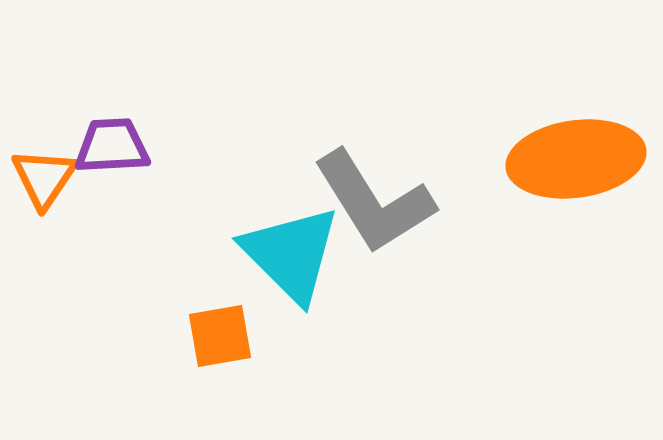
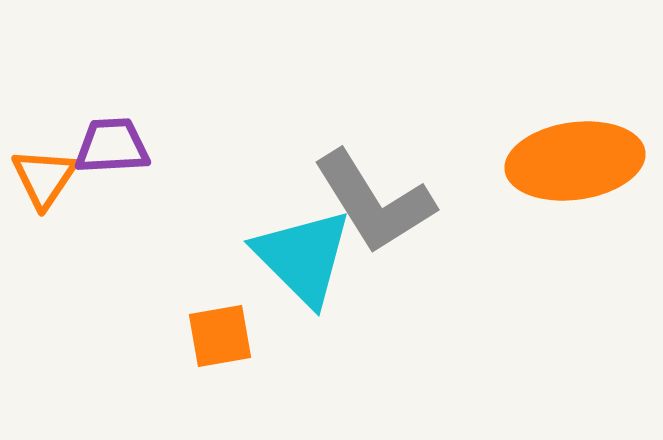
orange ellipse: moved 1 px left, 2 px down
cyan triangle: moved 12 px right, 3 px down
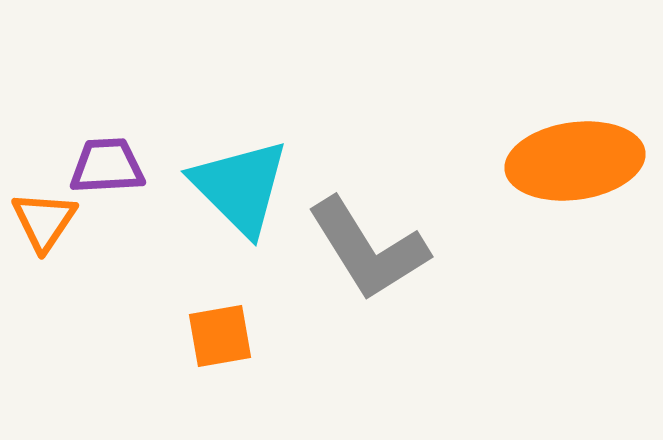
purple trapezoid: moved 5 px left, 20 px down
orange triangle: moved 43 px down
gray L-shape: moved 6 px left, 47 px down
cyan triangle: moved 63 px left, 70 px up
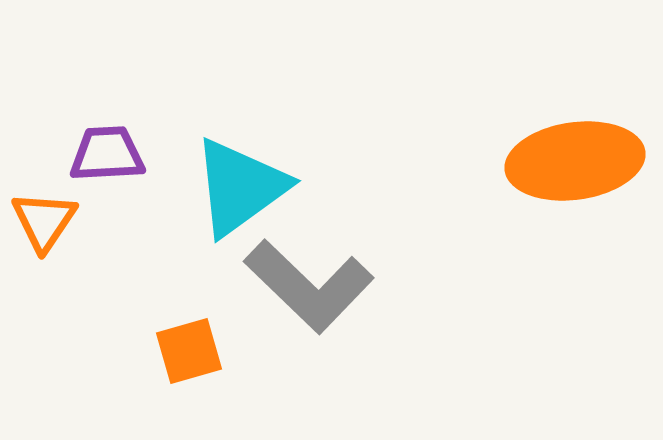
purple trapezoid: moved 12 px up
cyan triangle: rotated 39 degrees clockwise
gray L-shape: moved 59 px left, 37 px down; rotated 14 degrees counterclockwise
orange square: moved 31 px left, 15 px down; rotated 6 degrees counterclockwise
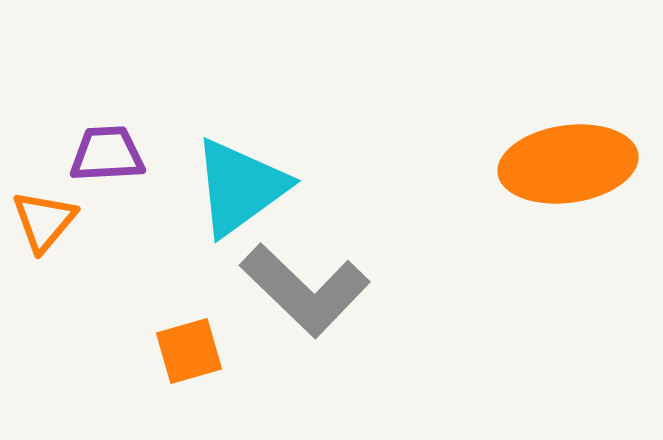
orange ellipse: moved 7 px left, 3 px down
orange triangle: rotated 6 degrees clockwise
gray L-shape: moved 4 px left, 4 px down
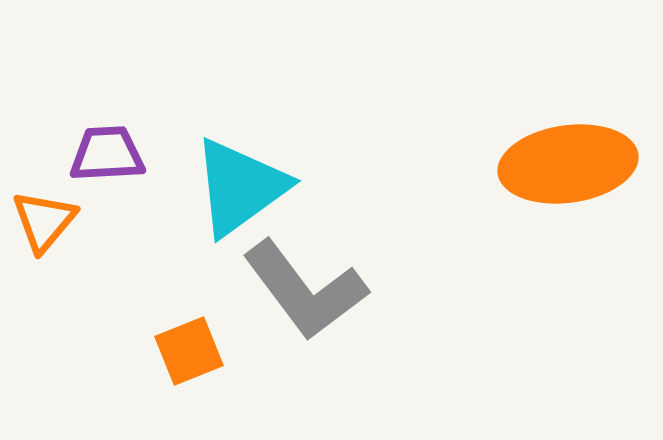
gray L-shape: rotated 9 degrees clockwise
orange square: rotated 6 degrees counterclockwise
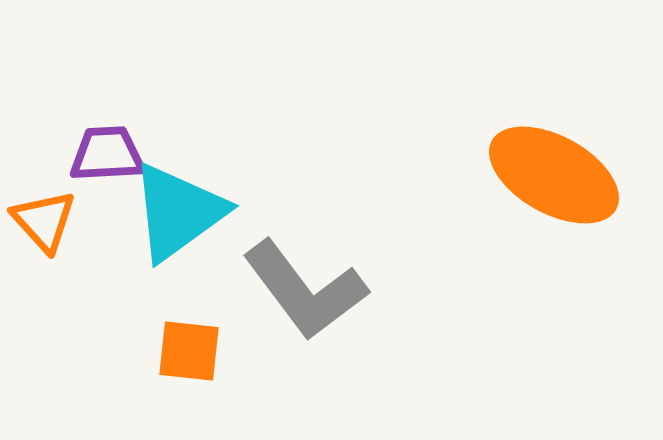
orange ellipse: moved 14 px left, 11 px down; rotated 37 degrees clockwise
cyan triangle: moved 62 px left, 25 px down
orange triangle: rotated 22 degrees counterclockwise
orange square: rotated 28 degrees clockwise
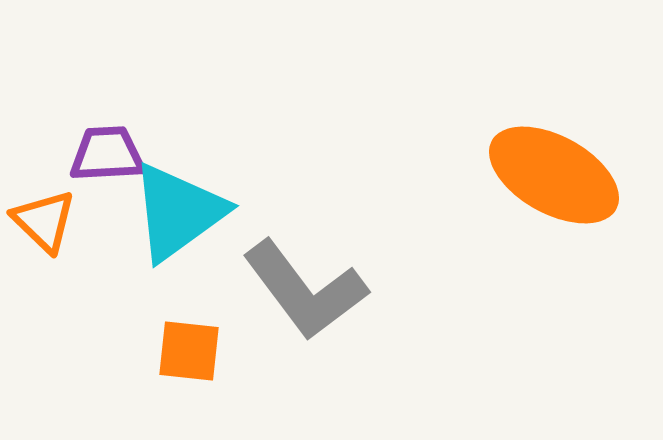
orange triangle: rotated 4 degrees counterclockwise
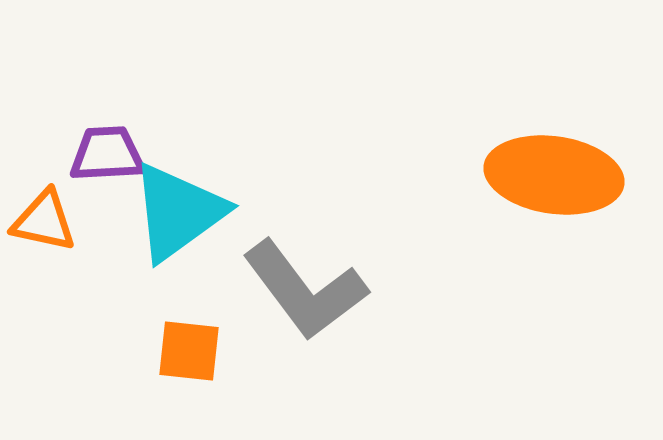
orange ellipse: rotated 21 degrees counterclockwise
orange triangle: rotated 32 degrees counterclockwise
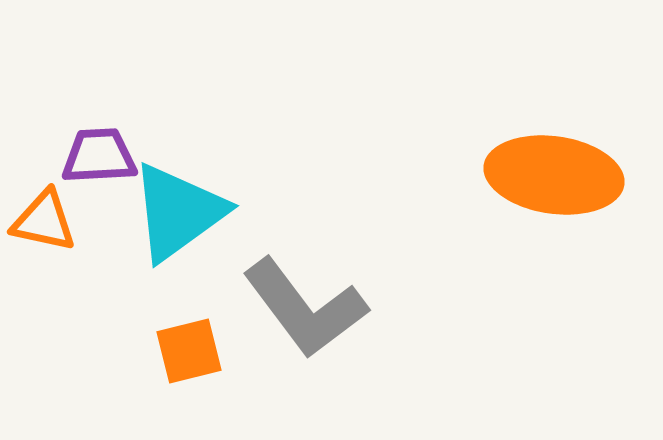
purple trapezoid: moved 8 px left, 2 px down
gray L-shape: moved 18 px down
orange square: rotated 20 degrees counterclockwise
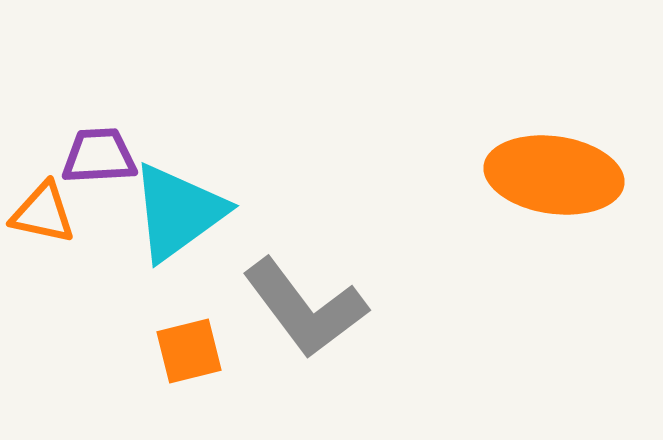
orange triangle: moved 1 px left, 8 px up
